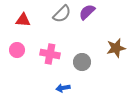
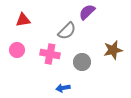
gray semicircle: moved 5 px right, 17 px down
red triangle: rotated 14 degrees counterclockwise
brown star: moved 3 px left, 2 px down
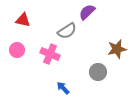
red triangle: rotated 21 degrees clockwise
gray semicircle: rotated 12 degrees clockwise
brown star: moved 4 px right, 1 px up
pink cross: rotated 12 degrees clockwise
gray circle: moved 16 px right, 10 px down
blue arrow: rotated 56 degrees clockwise
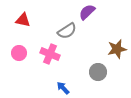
pink circle: moved 2 px right, 3 px down
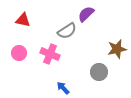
purple semicircle: moved 1 px left, 2 px down
gray circle: moved 1 px right
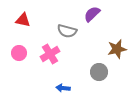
purple semicircle: moved 6 px right
gray semicircle: rotated 48 degrees clockwise
pink cross: rotated 36 degrees clockwise
blue arrow: rotated 40 degrees counterclockwise
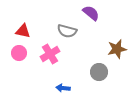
purple semicircle: moved 1 px left, 1 px up; rotated 84 degrees clockwise
red triangle: moved 11 px down
